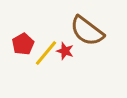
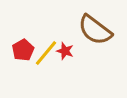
brown semicircle: moved 8 px right, 1 px up
red pentagon: moved 6 px down
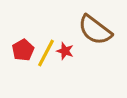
yellow line: rotated 12 degrees counterclockwise
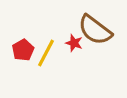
red star: moved 9 px right, 8 px up
